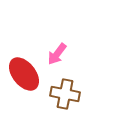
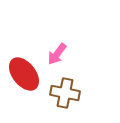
brown cross: moved 1 px up
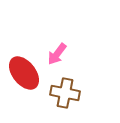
red ellipse: moved 1 px up
